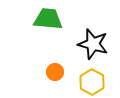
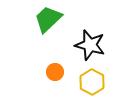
green trapezoid: rotated 48 degrees counterclockwise
black star: moved 3 px left, 1 px down
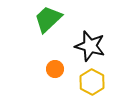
black star: moved 1 px down
orange circle: moved 3 px up
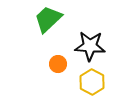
black star: rotated 12 degrees counterclockwise
orange circle: moved 3 px right, 5 px up
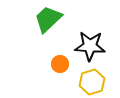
orange circle: moved 2 px right
yellow hexagon: rotated 15 degrees clockwise
